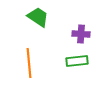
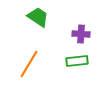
orange line: moved 1 px down; rotated 36 degrees clockwise
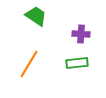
green trapezoid: moved 2 px left, 1 px up
green rectangle: moved 2 px down
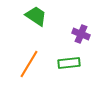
purple cross: rotated 18 degrees clockwise
green rectangle: moved 8 px left
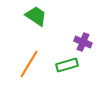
purple cross: moved 2 px right, 8 px down
green rectangle: moved 2 px left, 2 px down; rotated 10 degrees counterclockwise
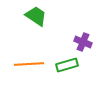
orange line: rotated 56 degrees clockwise
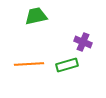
green trapezoid: rotated 45 degrees counterclockwise
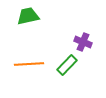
green trapezoid: moved 8 px left
green rectangle: rotated 30 degrees counterclockwise
